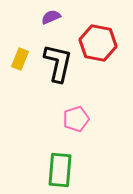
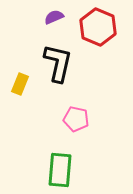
purple semicircle: moved 3 px right
red hexagon: moved 16 px up; rotated 12 degrees clockwise
yellow rectangle: moved 25 px down
pink pentagon: rotated 30 degrees clockwise
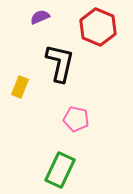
purple semicircle: moved 14 px left
black L-shape: moved 2 px right
yellow rectangle: moved 3 px down
green rectangle: rotated 20 degrees clockwise
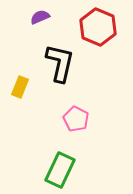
pink pentagon: rotated 15 degrees clockwise
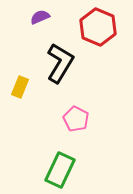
black L-shape: rotated 18 degrees clockwise
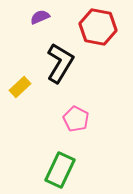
red hexagon: rotated 12 degrees counterclockwise
yellow rectangle: rotated 25 degrees clockwise
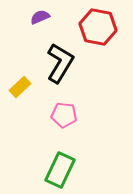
pink pentagon: moved 12 px left, 4 px up; rotated 20 degrees counterclockwise
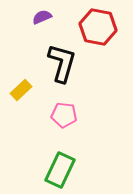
purple semicircle: moved 2 px right
black L-shape: moved 2 px right; rotated 15 degrees counterclockwise
yellow rectangle: moved 1 px right, 3 px down
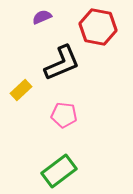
black L-shape: rotated 51 degrees clockwise
green rectangle: moved 1 px left, 1 px down; rotated 28 degrees clockwise
